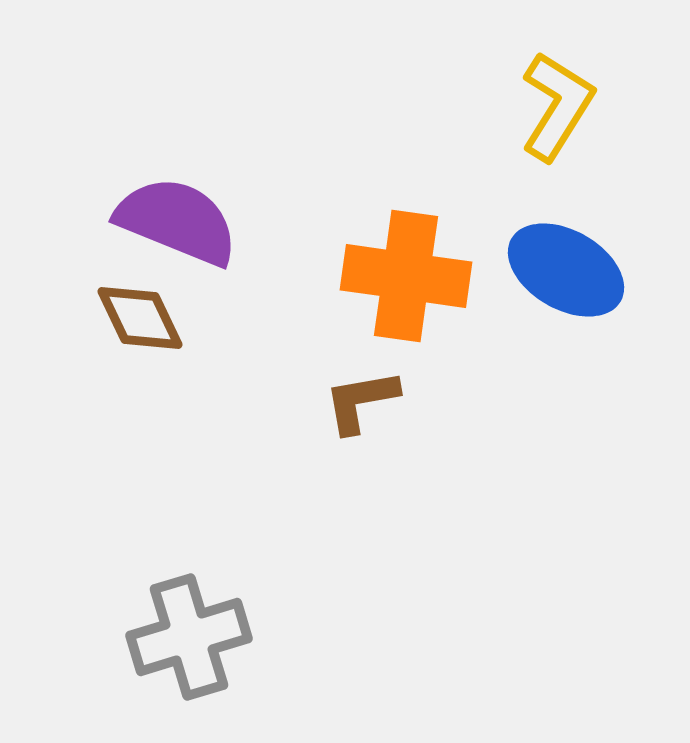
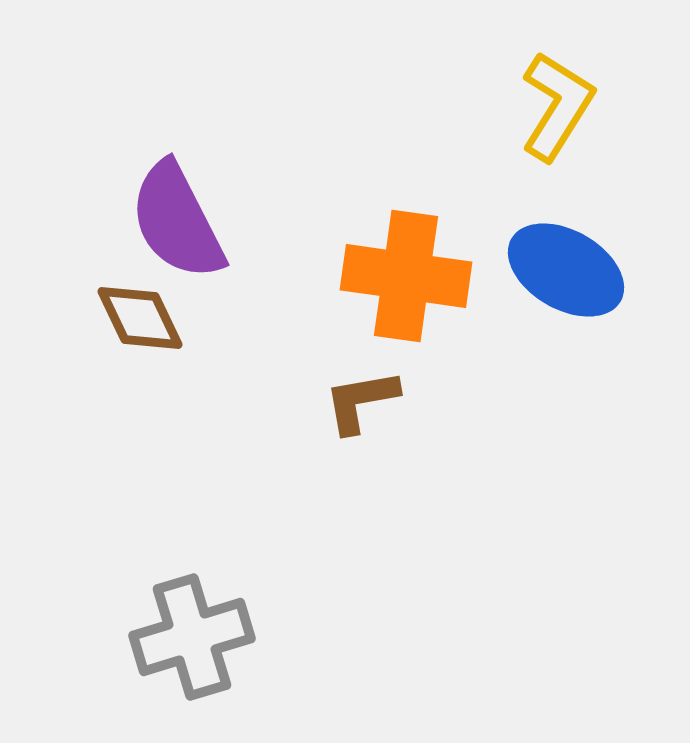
purple semicircle: rotated 139 degrees counterclockwise
gray cross: moved 3 px right
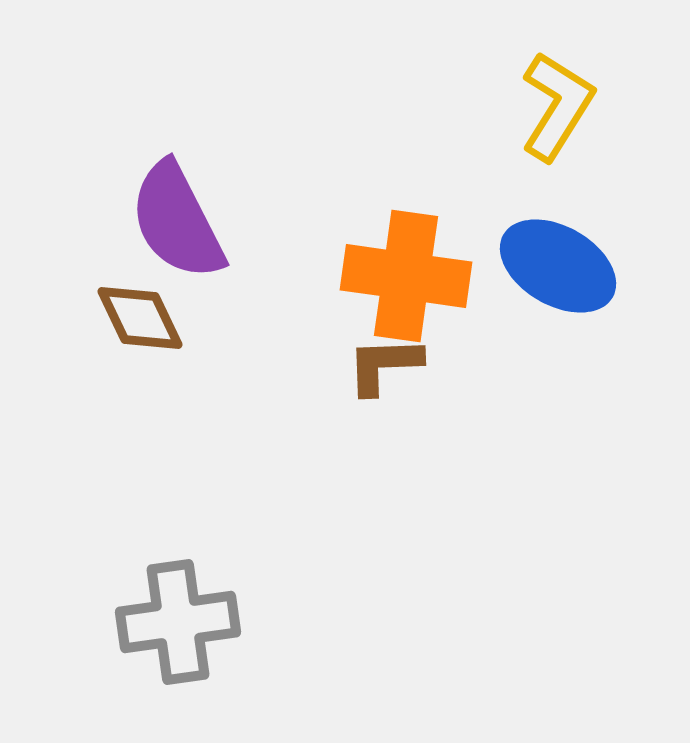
blue ellipse: moved 8 px left, 4 px up
brown L-shape: moved 23 px right, 36 px up; rotated 8 degrees clockwise
gray cross: moved 14 px left, 15 px up; rotated 9 degrees clockwise
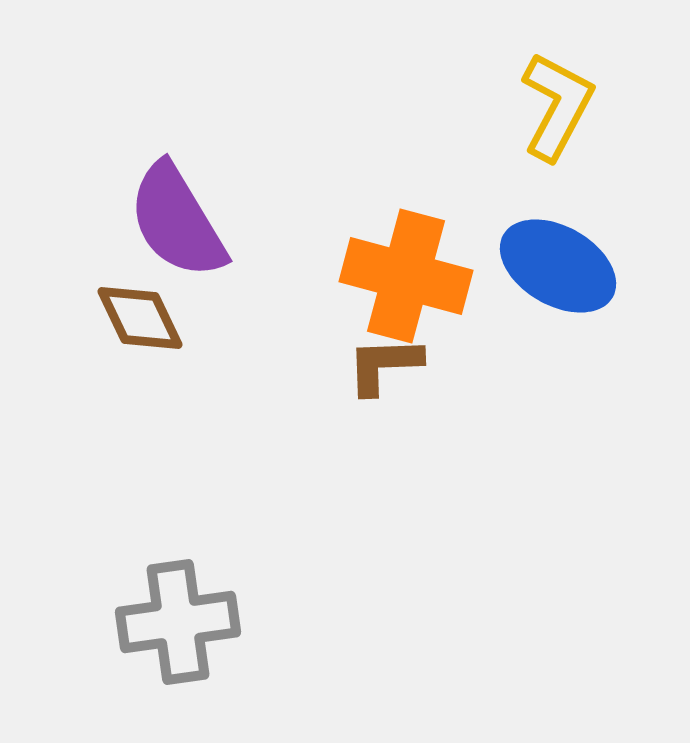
yellow L-shape: rotated 4 degrees counterclockwise
purple semicircle: rotated 4 degrees counterclockwise
orange cross: rotated 7 degrees clockwise
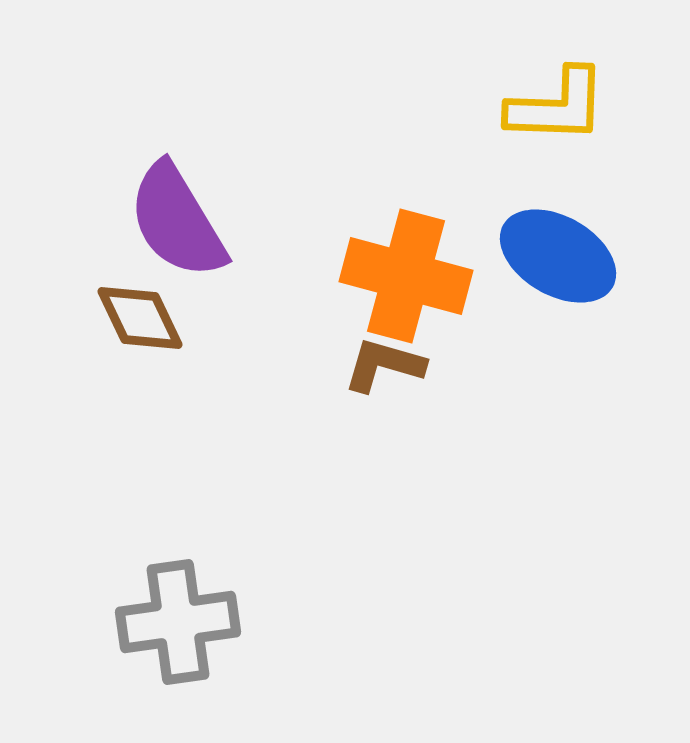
yellow L-shape: rotated 64 degrees clockwise
blue ellipse: moved 10 px up
brown L-shape: rotated 18 degrees clockwise
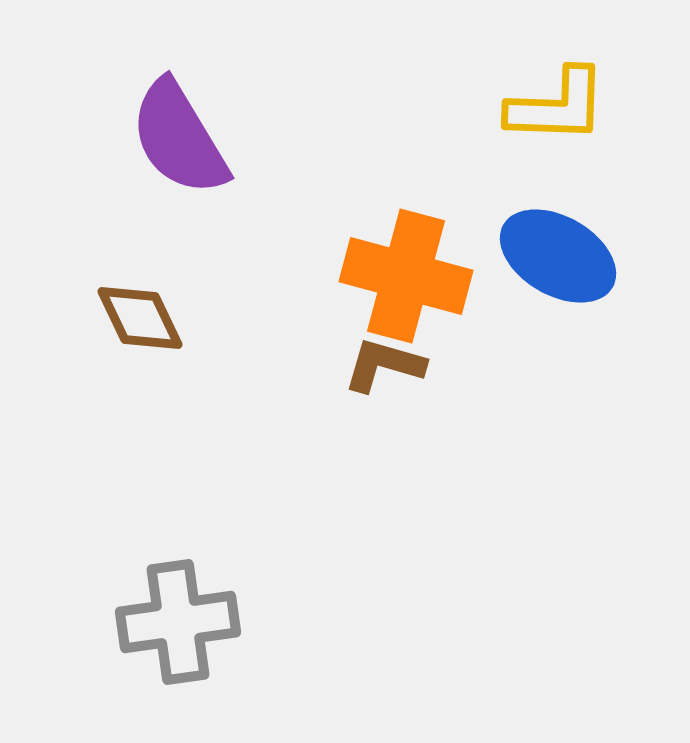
purple semicircle: moved 2 px right, 83 px up
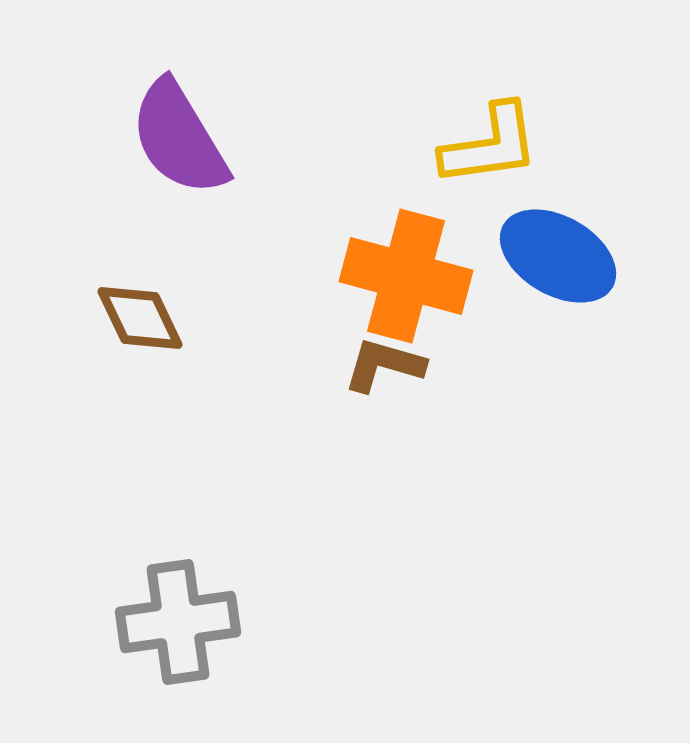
yellow L-shape: moved 67 px left, 39 px down; rotated 10 degrees counterclockwise
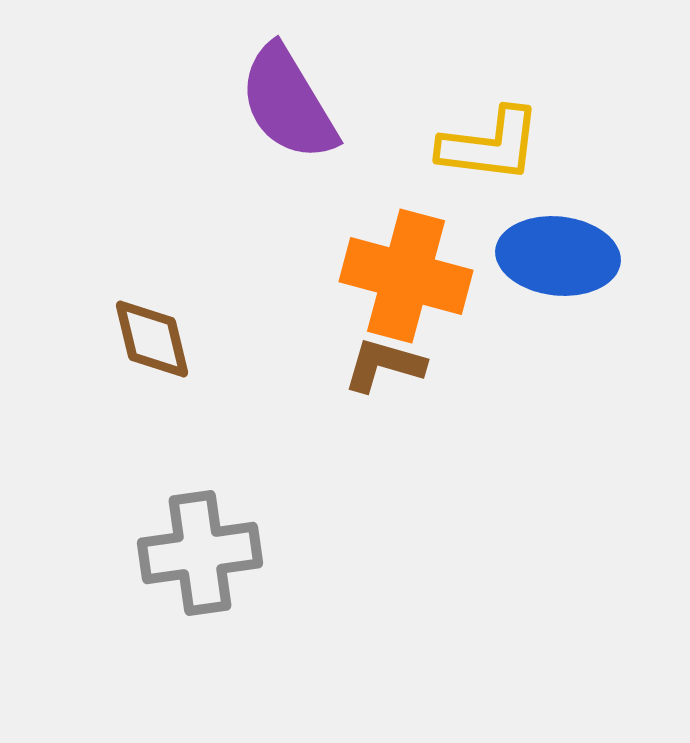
purple semicircle: moved 109 px right, 35 px up
yellow L-shape: rotated 15 degrees clockwise
blue ellipse: rotated 24 degrees counterclockwise
brown diamond: moved 12 px right, 21 px down; rotated 12 degrees clockwise
gray cross: moved 22 px right, 69 px up
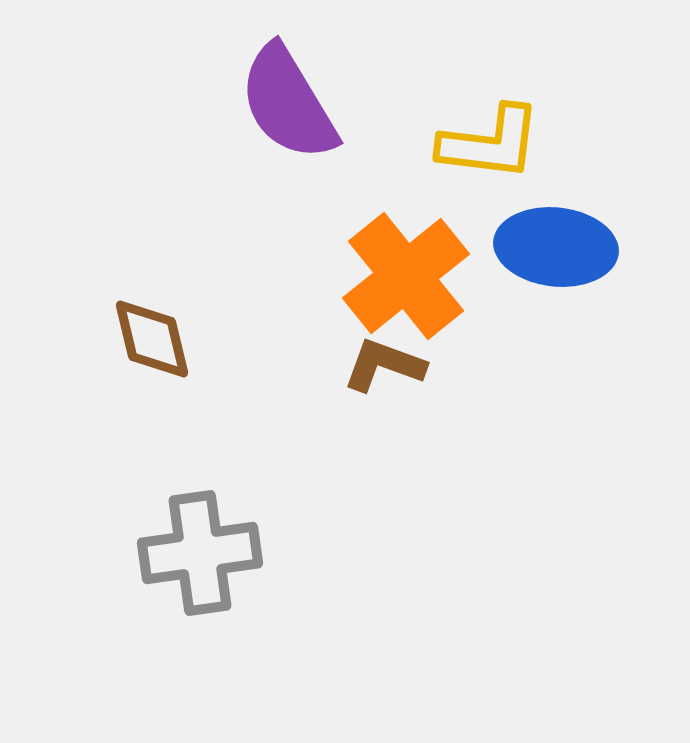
yellow L-shape: moved 2 px up
blue ellipse: moved 2 px left, 9 px up
orange cross: rotated 36 degrees clockwise
brown L-shape: rotated 4 degrees clockwise
